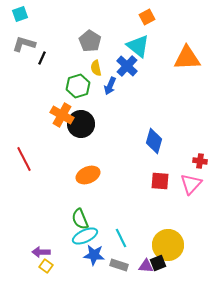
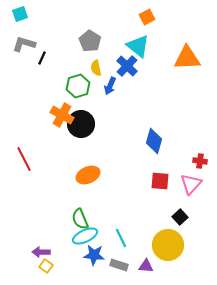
black square: moved 22 px right, 46 px up; rotated 21 degrees counterclockwise
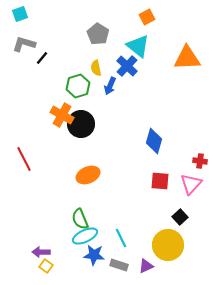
gray pentagon: moved 8 px right, 7 px up
black line: rotated 16 degrees clockwise
purple triangle: rotated 28 degrees counterclockwise
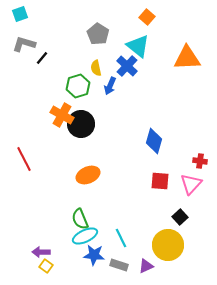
orange square: rotated 21 degrees counterclockwise
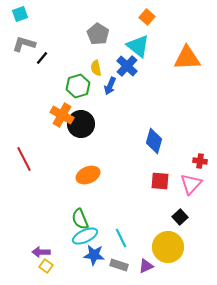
yellow circle: moved 2 px down
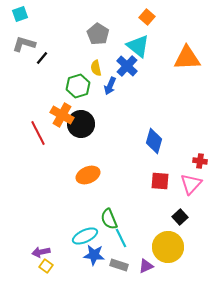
red line: moved 14 px right, 26 px up
green semicircle: moved 29 px right
purple arrow: rotated 12 degrees counterclockwise
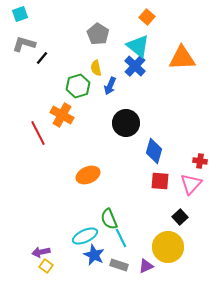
orange triangle: moved 5 px left
blue cross: moved 8 px right
black circle: moved 45 px right, 1 px up
blue diamond: moved 10 px down
blue star: rotated 20 degrees clockwise
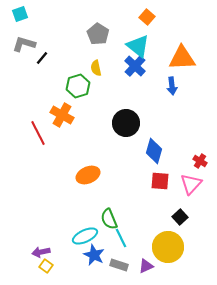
blue arrow: moved 62 px right; rotated 30 degrees counterclockwise
red cross: rotated 24 degrees clockwise
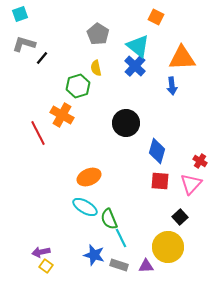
orange square: moved 9 px right; rotated 14 degrees counterclockwise
blue diamond: moved 3 px right
orange ellipse: moved 1 px right, 2 px down
cyan ellipse: moved 29 px up; rotated 55 degrees clockwise
blue star: rotated 10 degrees counterclockwise
purple triangle: rotated 21 degrees clockwise
